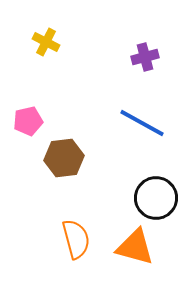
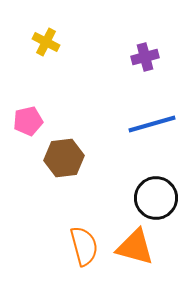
blue line: moved 10 px right, 1 px down; rotated 45 degrees counterclockwise
orange semicircle: moved 8 px right, 7 px down
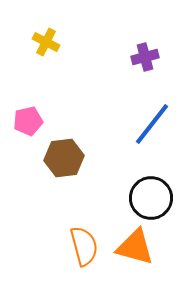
blue line: rotated 36 degrees counterclockwise
black circle: moved 5 px left
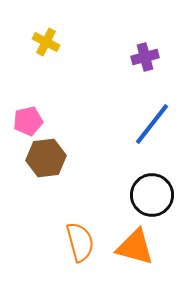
brown hexagon: moved 18 px left
black circle: moved 1 px right, 3 px up
orange semicircle: moved 4 px left, 4 px up
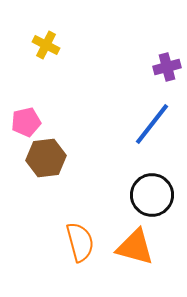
yellow cross: moved 3 px down
purple cross: moved 22 px right, 10 px down
pink pentagon: moved 2 px left, 1 px down
